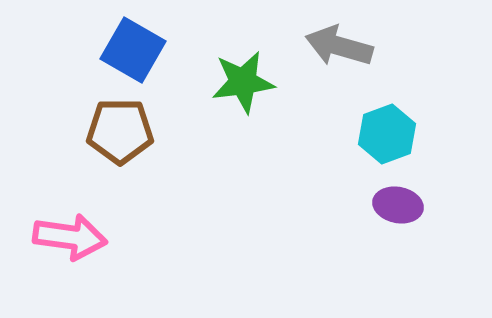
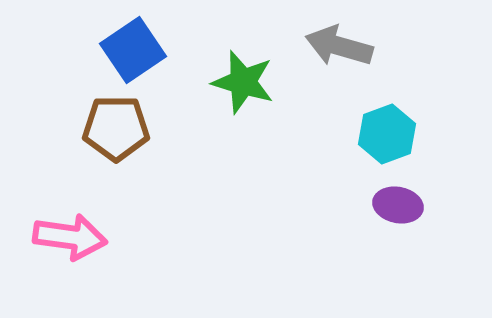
blue square: rotated 26 degrees clockwise
green star: rotated 24 degrees clockwise
brown pentagon: moved 4 px left, 3 px up
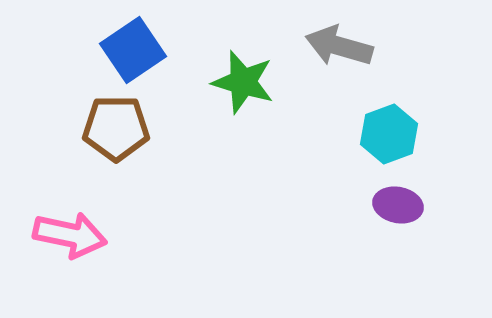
cyan hexagon: moved 2 px right
pink arrow: moved 2 px up; rotated 4 degrees clockwise
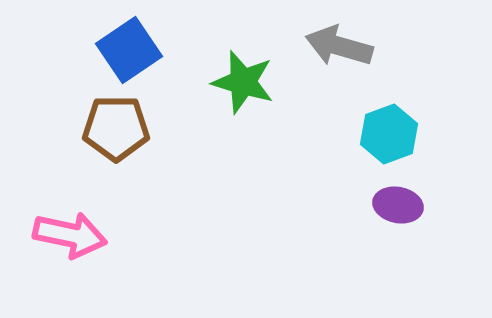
blue square: moved 4 px left
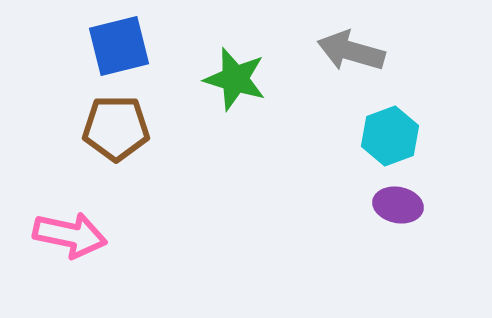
gray arrow: moved 12 px right, 5 px down
blue square: moved 10 px left, 4 px up; rotated 20 degrees clockwise
green star: moved 8 px left, 3 px up
cyan hexagon: moved 1 px right, 2 px down
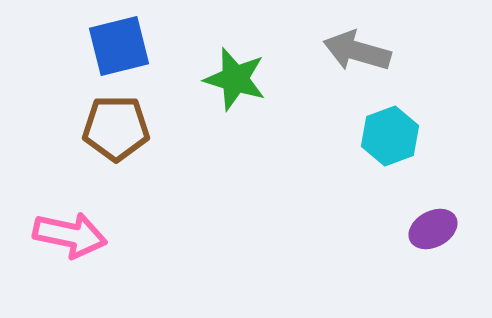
gray arrow: moved 6 px right
purple ellipse: moved 35 px right, 24 px down; rotated 39 degrees counterclockwise
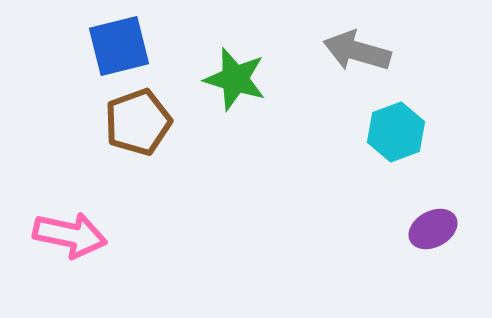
brown pentagon: moved 22 px right, 6 px up; rotated 20 degrees counterclockwise
cyan hexagon: moved 6 px right, 4 px up
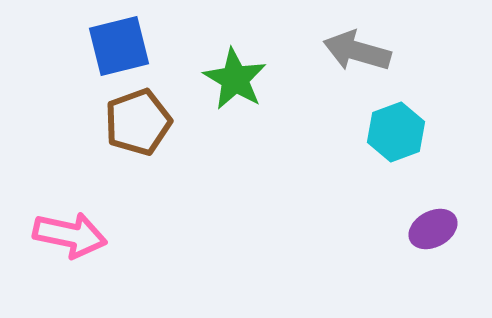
green star: rotated 14 degrees clockwise
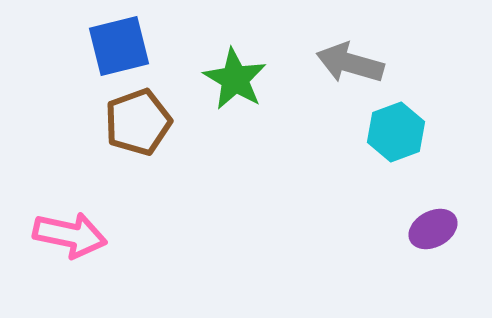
gray arrow: moved 7 px left, 12 px down
